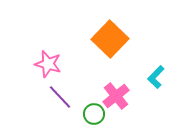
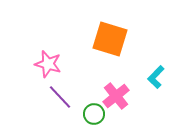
orange square: rotated 27 degrees counterclockwise
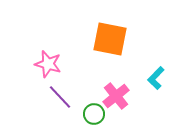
orange square: rotated 6 degrees counterclockwise
cyan L-shape: moved 1 px down
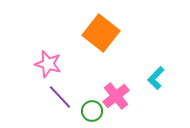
orange square: moved 9 px left, 6 px up; rotated 27 degrees clockwise
green circle: moved 2 px left, 3 px up
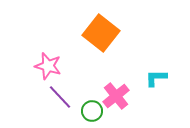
pink star: moved 2 px down
cyan L-shape: rotated 45 degrees clockwise
